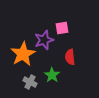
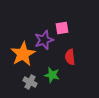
green star: rotated 21 degrees counterclockwise
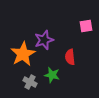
pink square: moved 24 px right, 2 px up
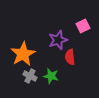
pink square: moved 3 px left; rotated 16 degrees counterclockwise
purple star: moved 14 px right
green star: moved 1 px left, 1 px down
gray cross: moved 6 px up
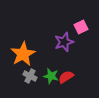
pink square: moved 2 px left, 1 px down
purple star: moved 6 px right, 2 px down
red semicircle: moved 4 px left, 20 px down; rotated 63 degrees clockwise
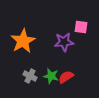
pink square: rotated 32 degrees clockwise
purple star: rotated 12 degrees clockwise
orange star: moved 13 px up
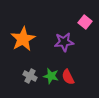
pink square: moved 4 px right, 5 px up; rotated 32 degrees clockwise
orange star: moved 2 px up
red semicircle: moved 2 px right; rotated 84 degrees counterclockwise
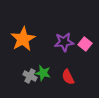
pink square: moved 22 px down
green star: moved 8 px left, 3 px up
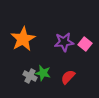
red semicircle: rotated 70 degrees clockwise
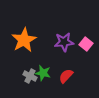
orange star: moved 1 px right, 1 px down
pink square: moved 1 px right
red semicircle: moved 2 px left, 1 px up
